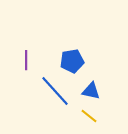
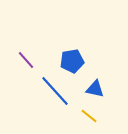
purple line: rotated 42 degrees counterclockwise
blue triangle: moved 4 px right, 2 px up
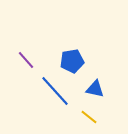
yellow line: moved 1 px down
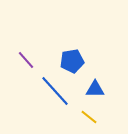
blue triangle: rotated 12 degrees counterclockwise
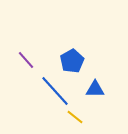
blue pentagon: rotated 20 degrees counterclockwise
yellow line: moved 14 px left
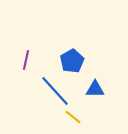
purple line: rotated 54 degrees clockwise
yellow line: moved 2 px left
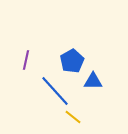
blue triangle: moved 2 px left, 8 px up
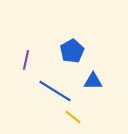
blue pentagon: moved 10 px up
blue line: rotated 16 degrees counterclockwise
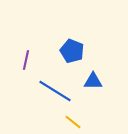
blue pentagon: rotated 20 degrees counterclockwise
yellow line: moved 5 px down
